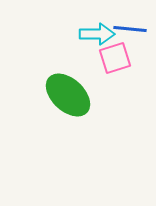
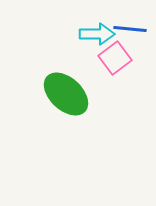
pink square: rotated 20 degrees counterclockwise
green ellipse: moved 2 px left, 1 px up
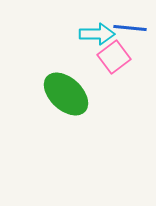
blue line: moved 1 px up
pink square: moved 1 px left, 1 px up
